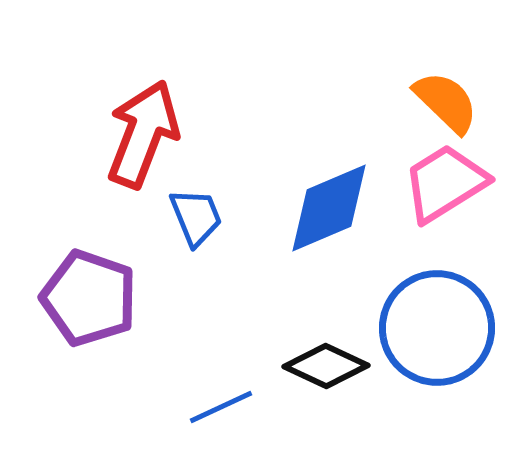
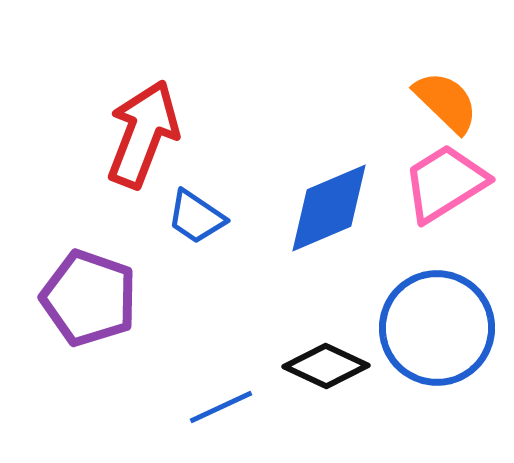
blue trapezoid: rotated 146 degrees clockwise
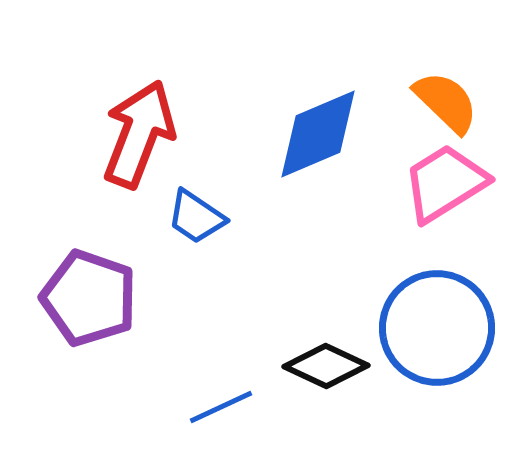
red arrow: moved 4 px left
blue diamond: moved 11 px left, 74 px up
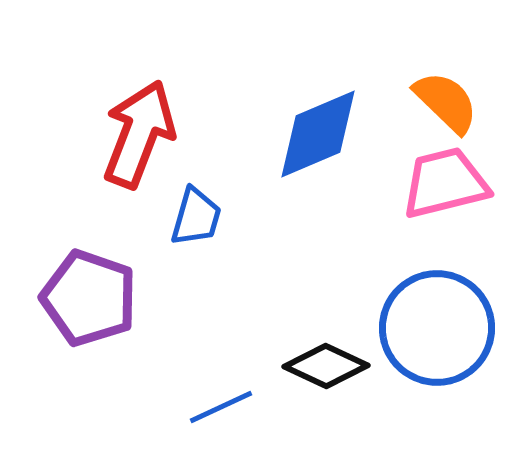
pink trapezoid: rotated 18 degrees clockwise
blue trapezoid: rotated 108 degrees counterclockwise
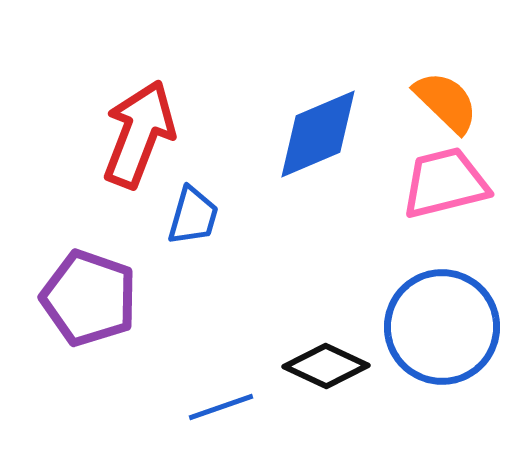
blue trapezoid: moved 3 px left, 1 px up
blue circle: moved 5 px right, 1 px up
blue line: rotated 6 degrees clockwise
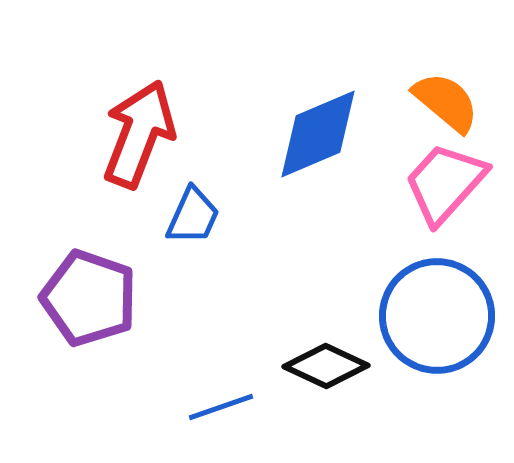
orange semicircle: rotated 4 degrees counterclockwise
pink trapezoid: rotated 34 degrees counterclockwise
blue trapezoid: rotated 8 degrees clockwise
blue circle: moved 5 px left, 11 px up
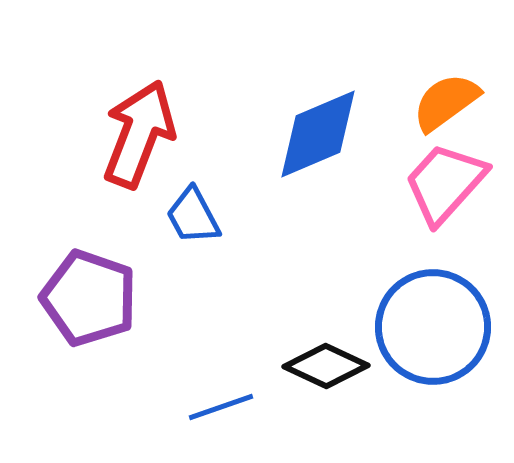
orange semicircle: rotated 76 degrees counterclockwise
blue trapezoid: rotated 128 degrees clockwise
blue circle: moved 4 px left, 11 px down
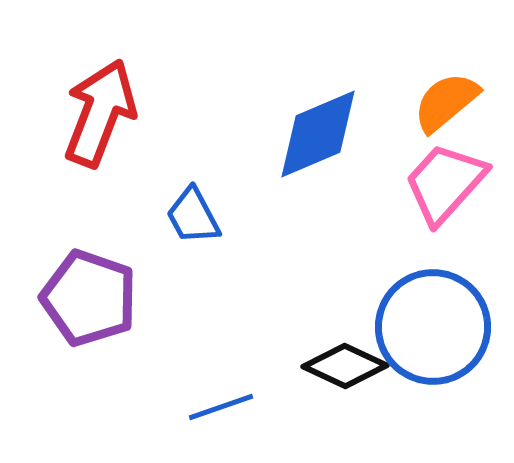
orange semicircle: rotated 4 degrees counterclockwise
red arrow: moved 39 px left, 21 px up
black diamond: moved 19 px right
